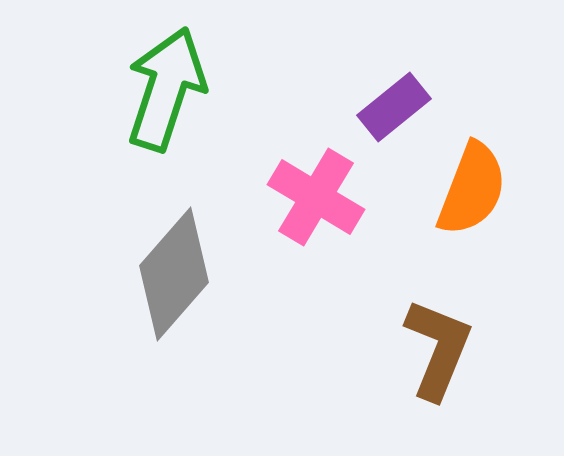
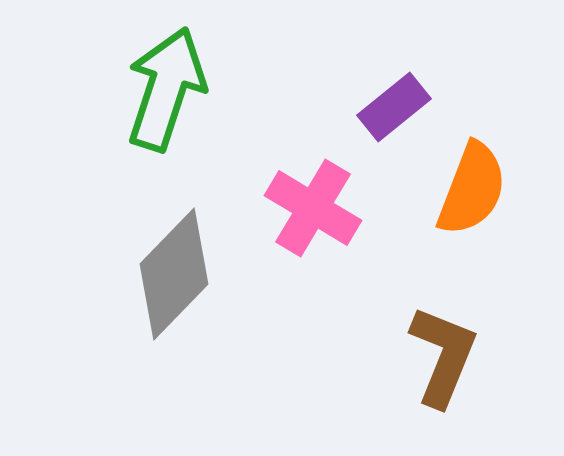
pink cross: moved 3 px left, 11 px down
gray diamond: rotated 3 degrees clockwise
brown L-shape: moved 5 px right, 7 px down
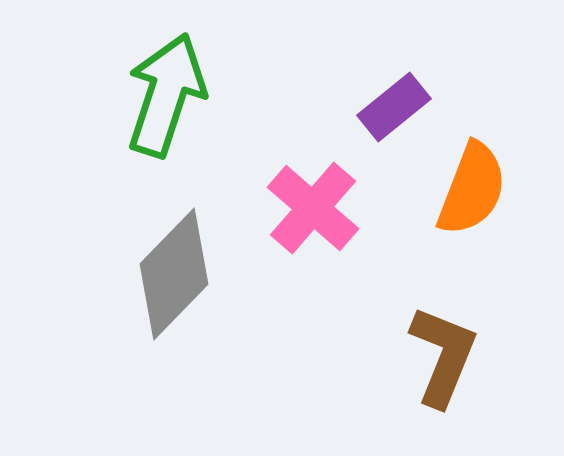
green arrow: moved 6 px down
pink cross: rotated 10 degrees clockwise
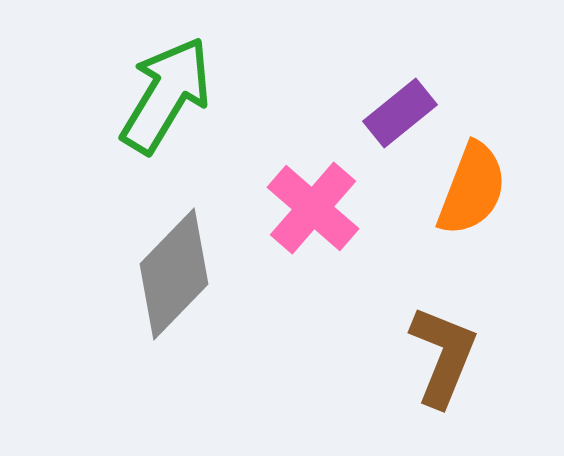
green arrow: rotated 13 degrees clockwise
purple rectangle: moved 6 px right, 6 px down
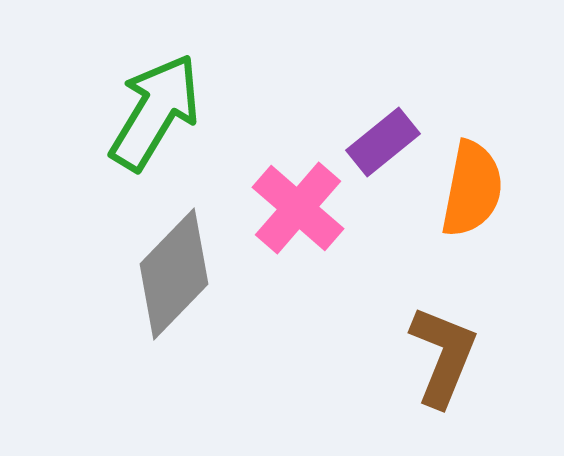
green arrow: moved 11 px left, 17 px down
purple rectangle: moved 17 px left, 29 px down
orange semicircle: rotated 10 degrees counterclockwise
pink cross: moved 15 px left
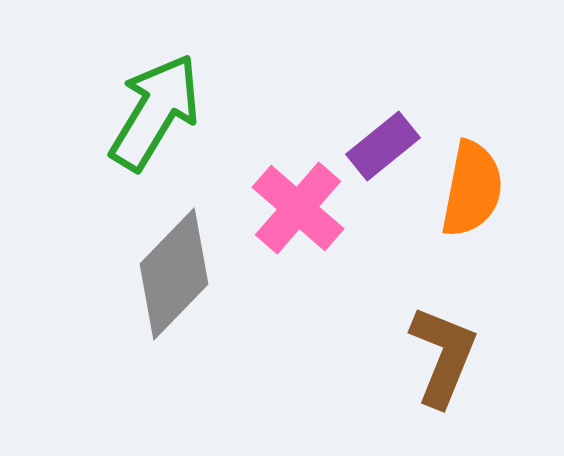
purple rectangle: moved 4 px down
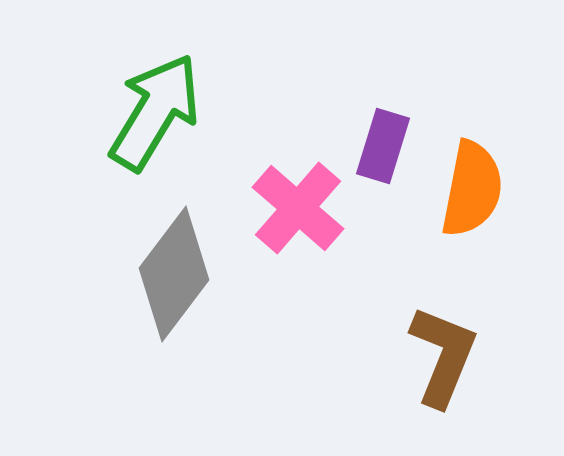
purple rectangle: rotated 34 degrees counterclockwise
gray diamond: rotated 7 degrees counterclockwise
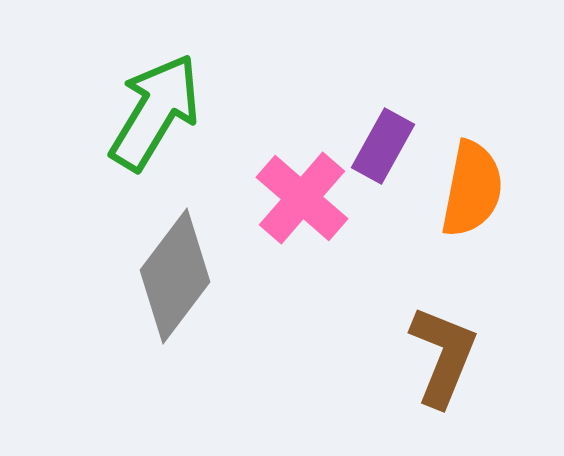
purple rectangle: rotated 12 degrees clockwise
pink cross: moved 4 px right, 10 px up
gray diamond: moved 1 px right, 2 px down
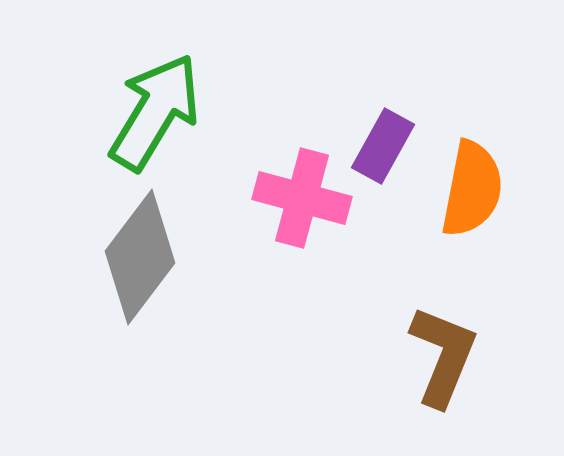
pink cross: rotated 26 degrees counterclockwise
gray diamond: moved 35 px left, 19 px up
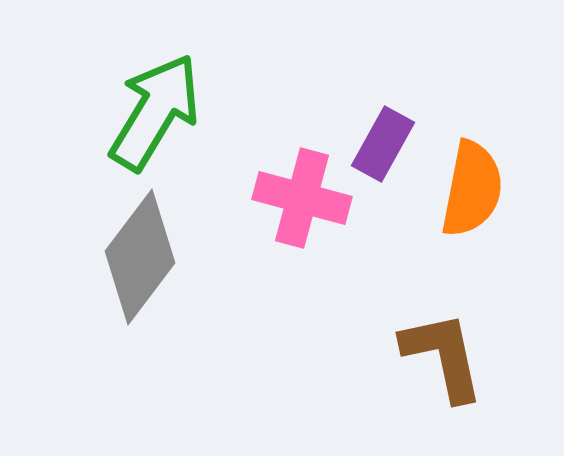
purple rectangle: moved 2 px up
brown L-shape: rotated 34 degrees counterclockwise
